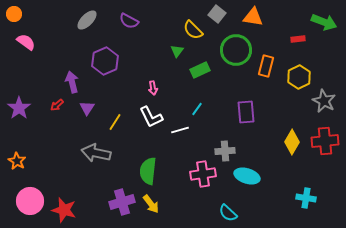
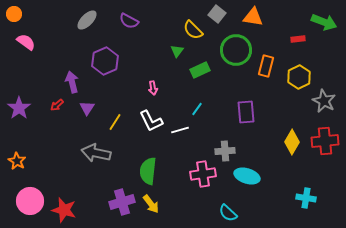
white L-shape: moved 4 px down
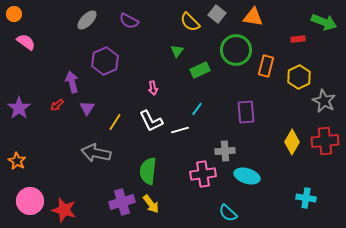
yellow semicircle: moved 3 px left, 8 px up
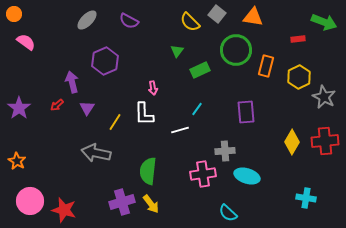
gray star: moved 4 px up
white L-shape: moved 7 px left, 7 px up; rotated 25 degrees clockwise
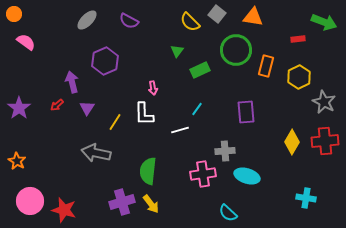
gray star: moved 5 px down
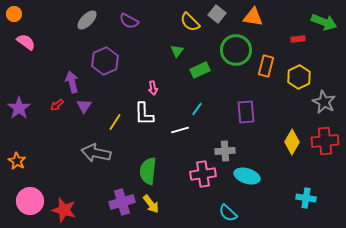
purple triangle: moved 3 px left, 2 px up
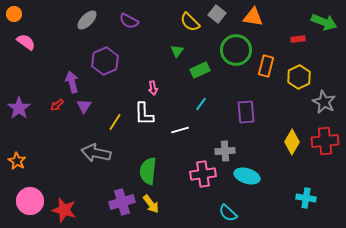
cyan line: moved 4 px right, 5 px up
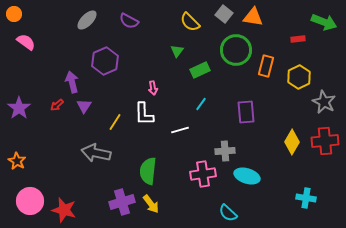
gray square: moved 7 px right
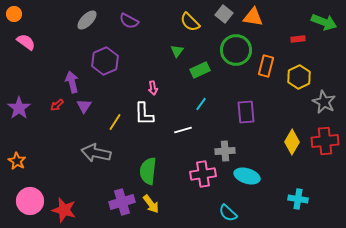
white line: moved 3 px right
cyan cross: moved 8 px left, 1 px down
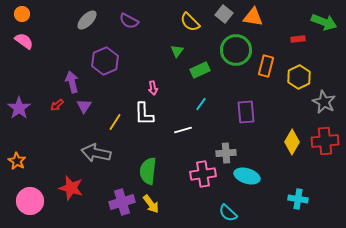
orange circle: moved 8 px right
pink semicircle: moved 2 px left, 1 px up
gray cross: moved 1 px right, 2 px down
red star: moved 7 px right, 22 px up
